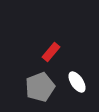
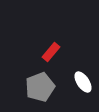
white ellipse: moved 6 px right
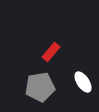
gray pentagon: rotated 12 degrees clockwise
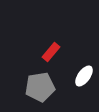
white ellipse: moved 1 px right, 6 px up; rotated 70 degrees clockwise
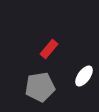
red rectangle: moved 2 px left, 3 px up
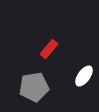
gray pentagon: moved 6 px left
